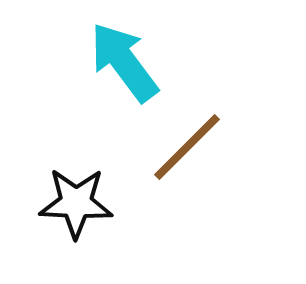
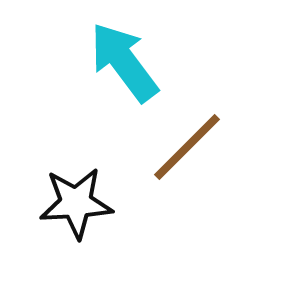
black star: rotated 6 degrees counterclockwise
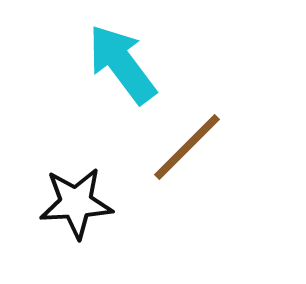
cyan arrow: moved 2 px left, 2 px down
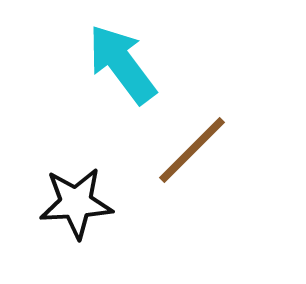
brown line: moved 5 px right, 3 px down
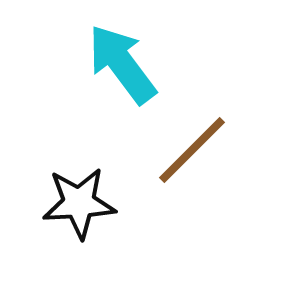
black star: moved 3 px right
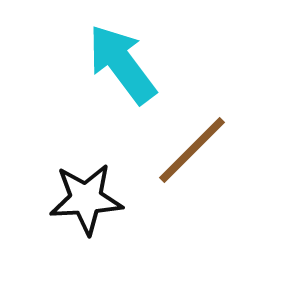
black star: moved 7 px right, 4 px up
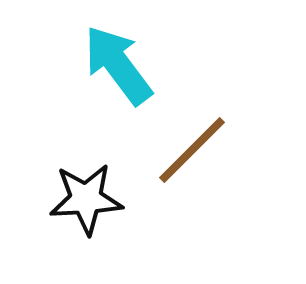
cyan arrow: moved 4 px left, 1 px down
